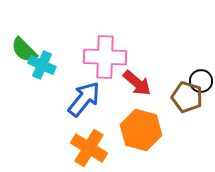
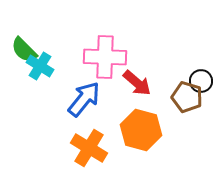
cyan cross: moved 2 px left, 1 px down; rotated 8 degrees clockwise
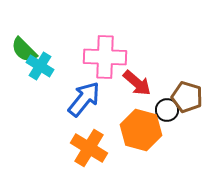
black circle: moved 34 px left, 29 px down
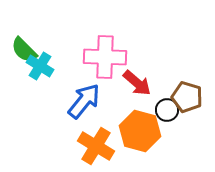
blue arrow: moved 2 px down
orange hexagon: moved 1 px left, 1 px down
orange cross: moved 7 px right, 2 px up
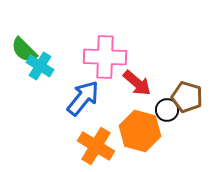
blue arrow: moved 1 px left, 3 px up
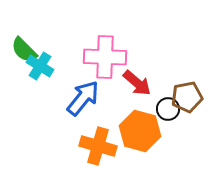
brown pentagon: rotated 28 degrees counterclockwise
black circle: moved 1 px right, 1 px up
orange cross: moved 2 px right; rotated 15 degrees counterclockwise
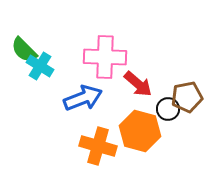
red arrow: moved 1 px right, 1 px down
blue arrow: rotated 30 degrees clockwise
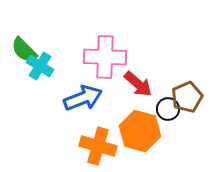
brown pentagon: rotated 12 degrees counterclockwise
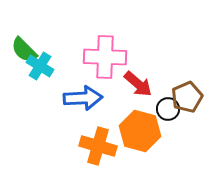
blue arrow: rotated 18 degrees clockwise
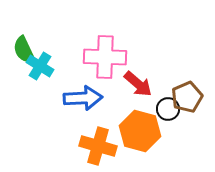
green semicircle: rotated 20 degrees clockwise
